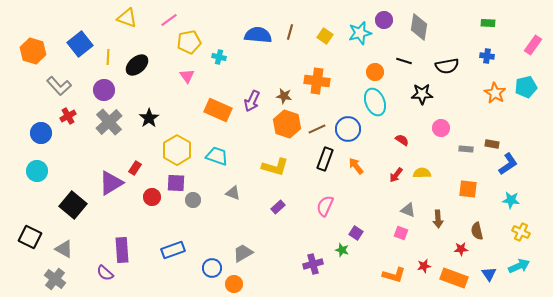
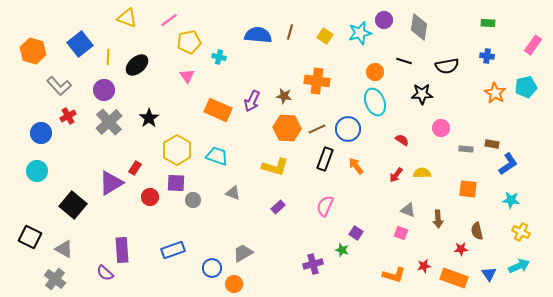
orange hexagon at (287, 124): moved 4 px down; rotated 16 degrees counterclockwise
red circle at (152, 197): moved 2 px left
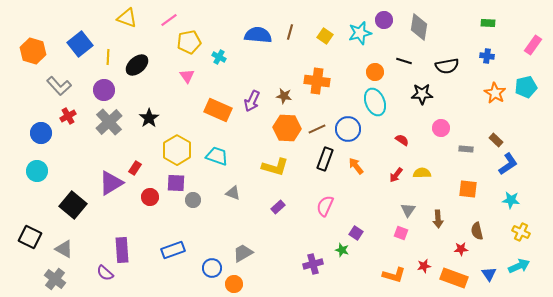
cyan cross at (219, 57): rotated 16 degrees clockwise
brown rectangle at (492, 144): moved 4 px right, 4 px up; rotated 32 degrees clockwise
gray triangle at (408, 210): rotated 42 degrees clockwise
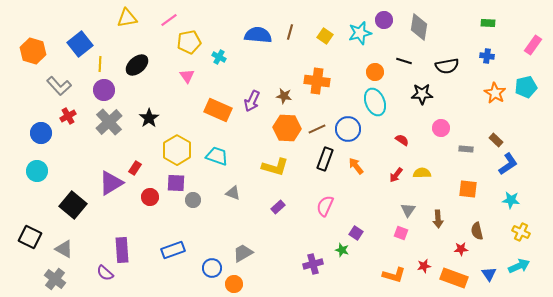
yellow triangle at (127, 18): rotated 30 degrees counterclockwise
yellow line at (108, 57): moved 8 px left, 7 px down
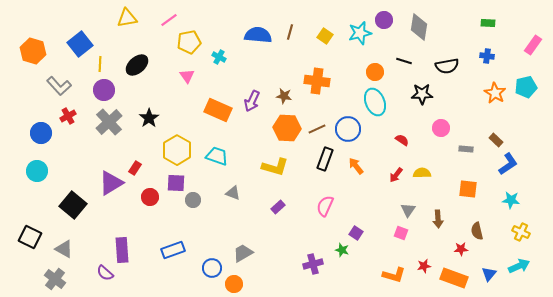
blue triangle at (489, 274): rotated 14 degrees clockwise
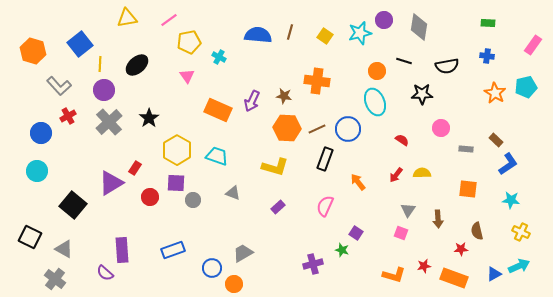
orange circle at (375, 72): moved 2 px right, 1 px up
orange arrow at (356, 166): moved 2 px right, 16 px down
blue triangle at (489, 274): moved 5 px right; rotated 21 degrees clockwise
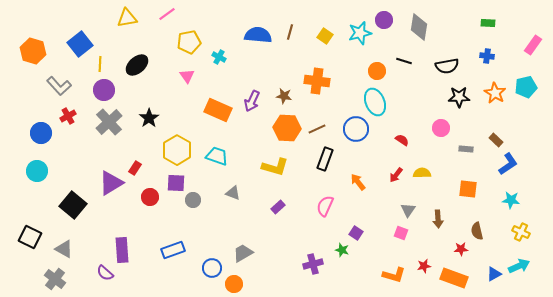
pink line at (169, 20): moved 2 px left, 6 px up
black star at (422, 94): moved 37 px right, 3 px down
blue circle at (348, 129): moved 8 px right
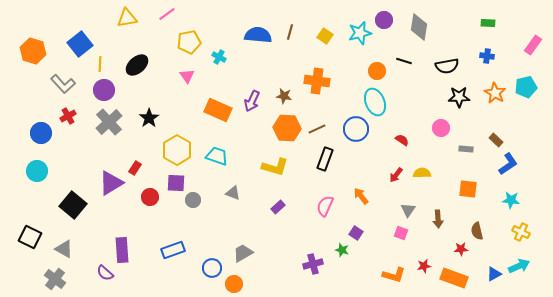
gray L-shape at (59, 86): moved 4 px right, 2 px up
orange arrow at (358, 182): moved 3 px right, 14 px down
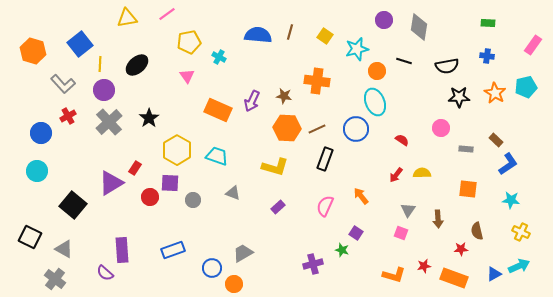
cyan star at (360, 33): moved 3 px left, 16 px down
purple square at (176, 183): moved 6 px left
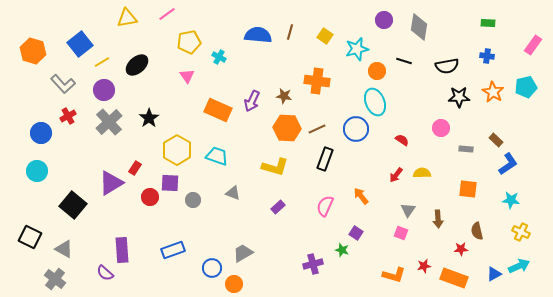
yellow line at (100, 64): moved 2 px right, 2 px up; rotated 56 degrees clockwise
orange star at (495, 93): moved 2 px left, 1 px up
